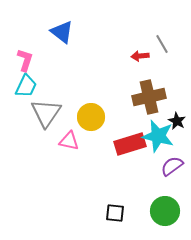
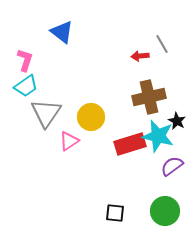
cyan trapezoid: rotated 30 degrees clockwise
pink triangle: rotated 45 degrees counterclockwise
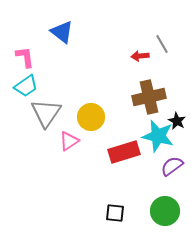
pink L-shape: moved 3 px up; rotated 25 degrees counterclockwise
red rectangle: moved 6 px left, 8 px down
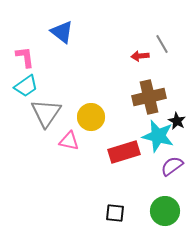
pink triangle: rotated 45 degrees clockwise
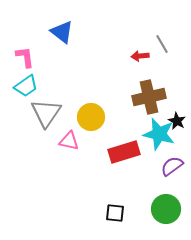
cyan star: moved 1 px right, 2 px up
green circle: moved 1 px right, 2 px up
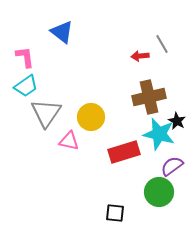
green circle: moved 7 px left, 17 px up
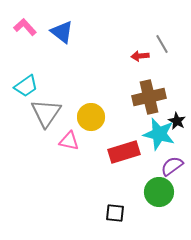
pink L-shape: moved 30 px up; rotated 35 degrees counterclockwise
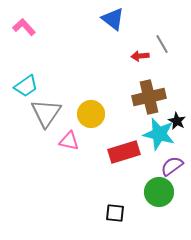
pink L-shape: moved 1 px left
blue triangle: moved 51 px right, 13 px up
yellow circle: moved 3 px up
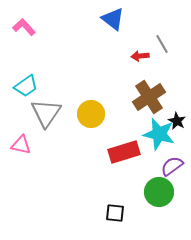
brown cross: rotated 20 degrees counterclockwise
pink triangle: moved 48 px left, 4 px down
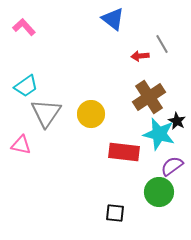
red rectangle: rotated 24 degrees clockwise
